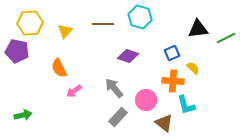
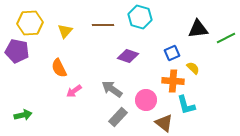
brown line: moved 1 px down
gray arrow: moved 2 px left, 1 px down; rotated 15 degrees counterclockwise
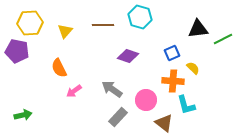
green line: moved 3 px left, 1 px down
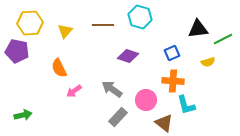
yellow semicircle: moved 15 px right, 6 px up; rotated 120 degrees clockwise
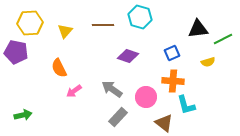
purple pentagon: moved 1 px left, 1 px down
pink circle: moved 3 px up
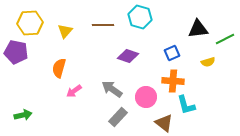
green line: moved 2 px right
orange semicircle: rotated 42 degrees clockwise
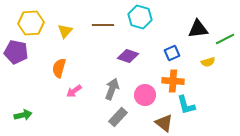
yellow hexagon: moved 1 px right
gray arrow: rotated 75 degrees clockwise
pink circle: moved 1 px left, 2 px up
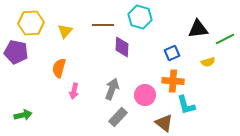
purple diamond: moved 6 px left, 9 px up; rotated 75 degrees clockwise
pink arrow: rotated 42 degrees counterclockwise
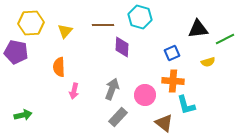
orange semicircle: moved 1 px up; rotated 18 degrees counterclockwise
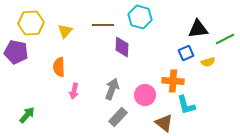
blue square: moved 14 px right
green arrow: moved 4 px right; rotated 36 degrees counterclockwise
